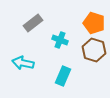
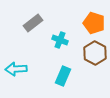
brown hexagon: moved 1 px right, 3 px down; rotated 10 degrees clockwise
cyan arrow: moved 7 px left, 6 px down; rotated 15 degrees counterclockwise
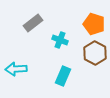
orange pentagon: moved 1 px down
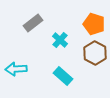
cyan cross: rotated 21 degrees clockwise
cyan rectangle: rotated 72 degrees counterclockwise
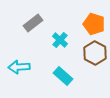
cyan arrow: moved 3 px right, 2 px up
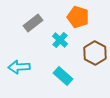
orange pentagon: moved 16 px left, 7 px up
